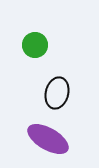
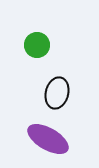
green circle: moved 2 px right
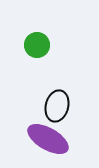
black ellipse: moved 13 px down
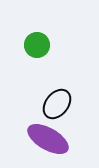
black ellipse: moved 2 px up; rotated 24 degrees clockwise
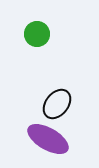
green circle: moved 11 px up
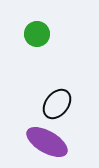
purple ellipse: moved 1 px left, 3 px down
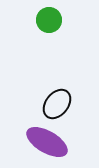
green circle: moved 12 px right, 14 px up
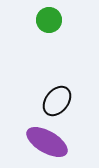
black ellipse: moved 3 px up
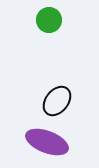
purple ellipse: rotated 9 degrees counterclockwise
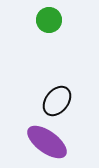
purple ellipse: rotated 15 degrees clockwise
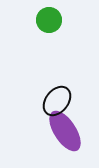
purple ellipse: moved 18 px right, 11 px up; rotated 21 degrees clockwise
